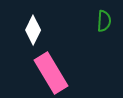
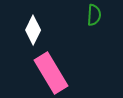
green semicircle: moved 10 px left, 6 px up
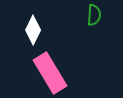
pink rectangle: moved 1 px left
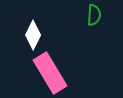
white diamond: moved 5 px down
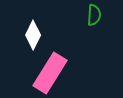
pink rectangle: rotated 63 degrees clockwise
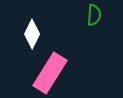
white diamond: moved 1 px left, 1 px up
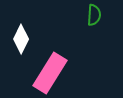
white diamond: moved 11 px left, 5 px down
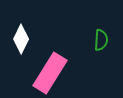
green semicircle: moved 7 px right, 25 px down
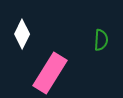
white diamond: moved 1 px right, 5 px up
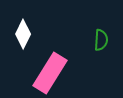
white diamond: moved 1 px right
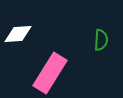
white diamond: moved 5 px left; rotated 60 degrees clockwise
